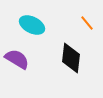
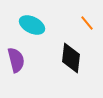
purple semicircle: moved 1 px left, 1 px down; rotated 45 degrees clockwise
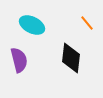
purple semicircle: moved 3 px right
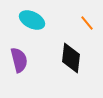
cyan ellipse: moved 5 px up
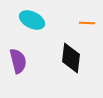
orange line: rotated 49 degrees counterclockwise
purple semicircle: moved 1 px left, 1 px down
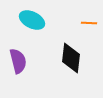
orange line: moved 2 px right
